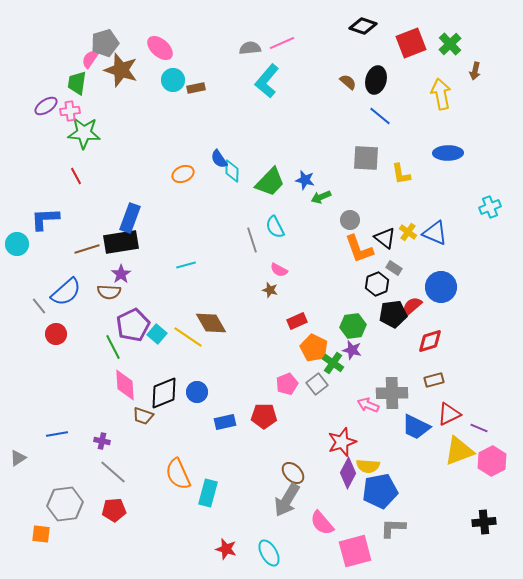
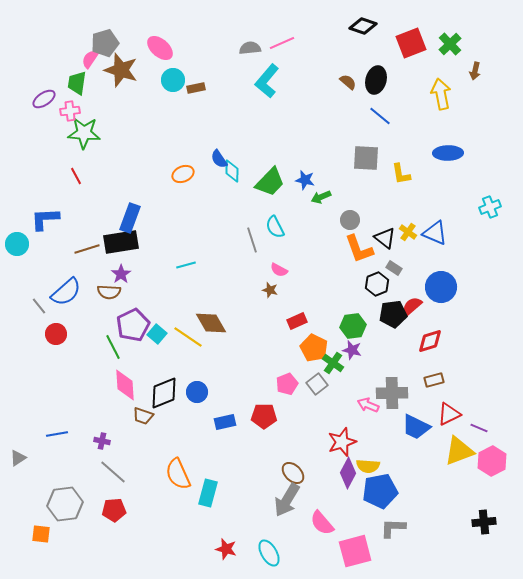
purple ellipse at (46, 106): moved 2 px left, 7 px up
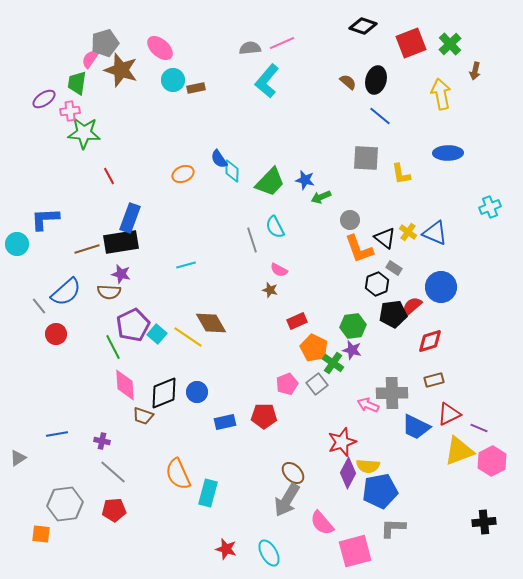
red line at (76, 176): moved 33 px right
purple star at (121, 274): rotated 24 degrees counterclockwise
